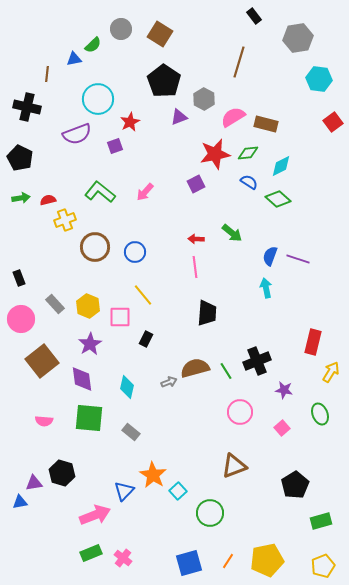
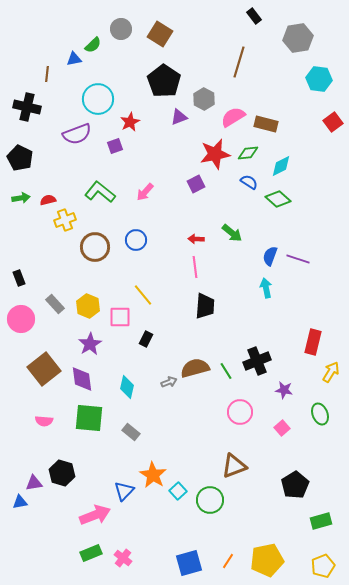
blue circle at (135, 252): moved 1 px right, 12 px up
black trapezoid at (207, 313): moved 2 px left, 7 px up
brown square at (42, 361): moved 2 px right, 8 px down
green circle at (210, 513): moved 13 px up
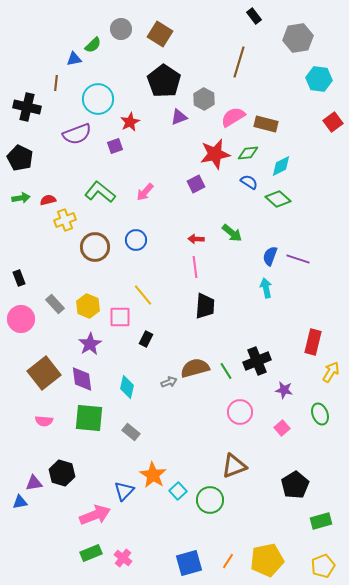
brown line at (47, 74): moved 9 px right, 9 px down
brown square at (44, 369): moved 4 px down
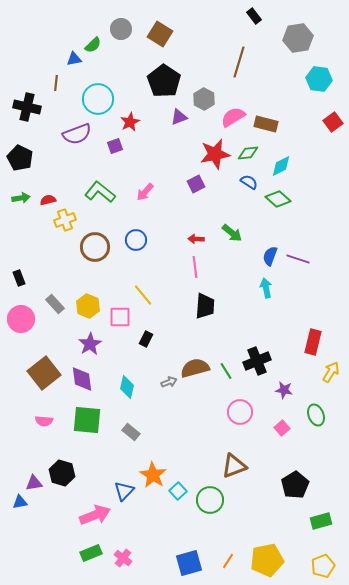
green ellipse at (320, 414): moved 4 px left, 1 px down
green square at (89, 418): moved 2 px left, 2 px down
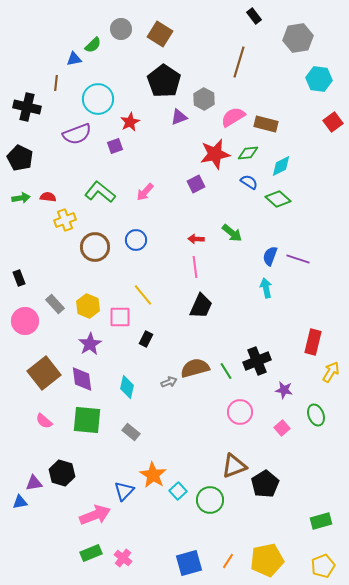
red semicircle at (48, 200): moved 3 px up; rotated 21 degrees clockwise
black trapezoid at (205, 306): moved 4 px left; rotated 20 degrees clockwise
pink circle at (21, 319): moved 4 px right, 2 px down
pink semicircle at (44, 421): rotated 36 degrees clockwise
black pentagon at (295, 485): moved 30 px left, 1 px up
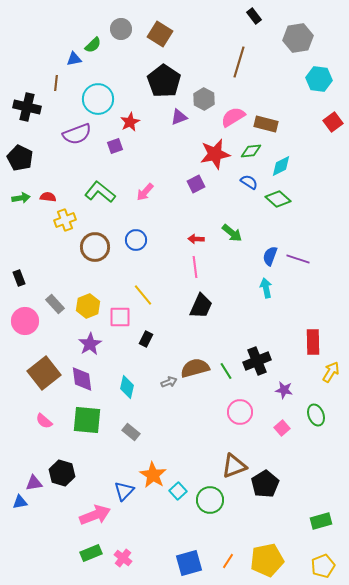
green diamond at (248, 153): moved 3 px right, 2 px up
yellow hexagon at (88, 306): rotated 15 degrees clockwise
red rectangle at (313, 342): rotated 15 degrees counterclockwise
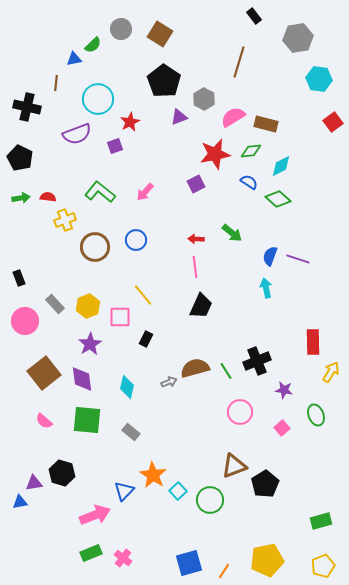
orange line at (228, 561): moved 4 px left, 10 px down
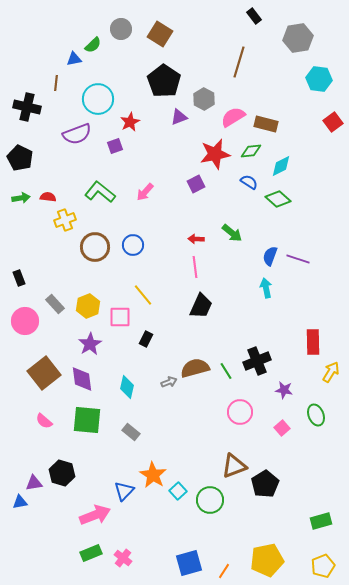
blue circle at (136, 240): moved 3 px left, 5 px down
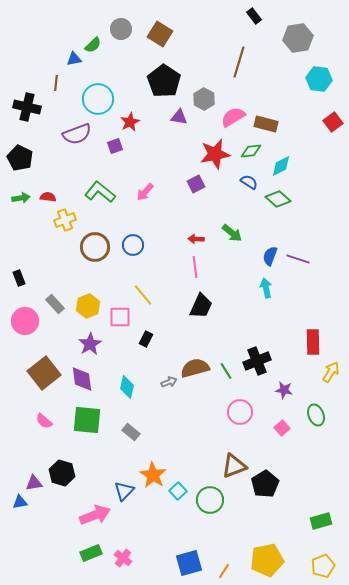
purple triangle at (179, 117): rotated 30 degrees clockwise
